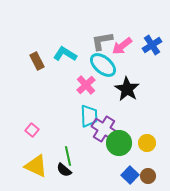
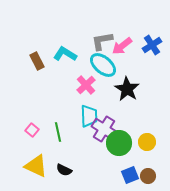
yellow circle: moved 1 px up
green line: moved 10 px left, 24 px up
black semicircle: rotated 14 degrees counterclockwise
blue square: rotated 24 degrees clockwise
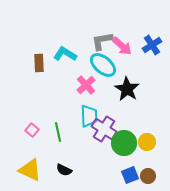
pink arrow: rotated 100 degrees counterclockwise
brown rectangle: moved 2 px right, 2 px down; rotated 24 degrees clockwise
green circle: moved 5 px right
yellow triangle: moved 6 px left, 4 px down
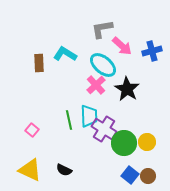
gray L-shape: moved 12 px up
blue cross: moved 6 px down; rotated 18 degrees clockwise
pink cross: moved 10 px right
green line: moved 11 px right, 12 px up
blue square: rotated 30 degrees counterclockwise
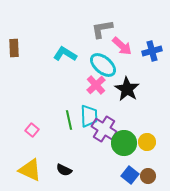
brown rectangle: moved 25 px left, 15 px up
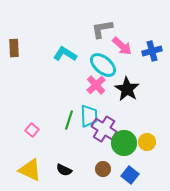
green line: rotated 30 degrees clockwise
brown circle: moved 45 px left, 7 px up
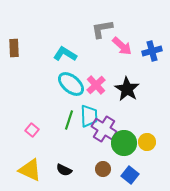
cyan ellipse: moved 32 px left, 19 px down
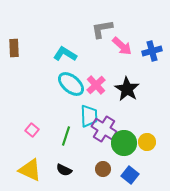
green line: moved 3 px left, 16 px down
